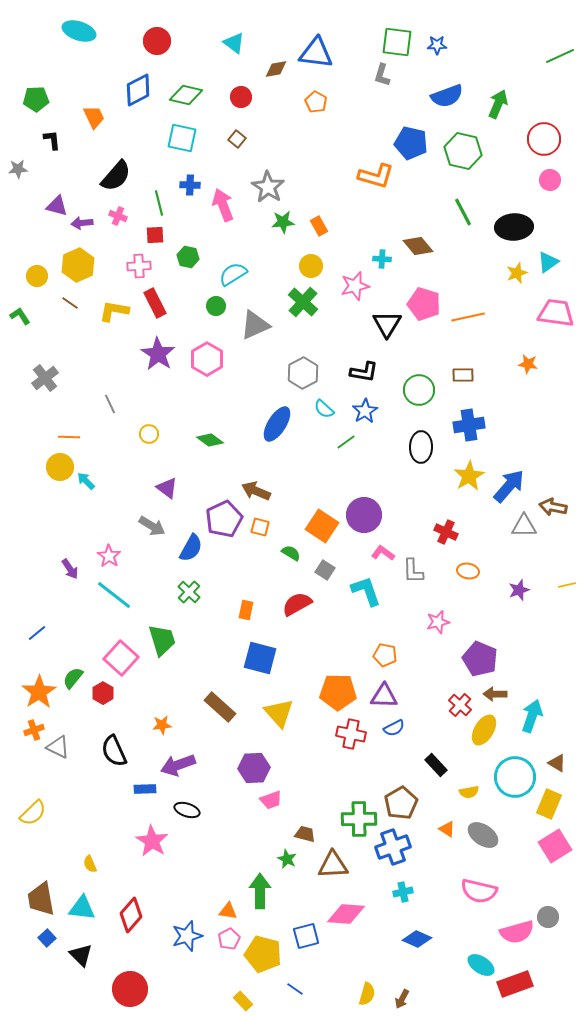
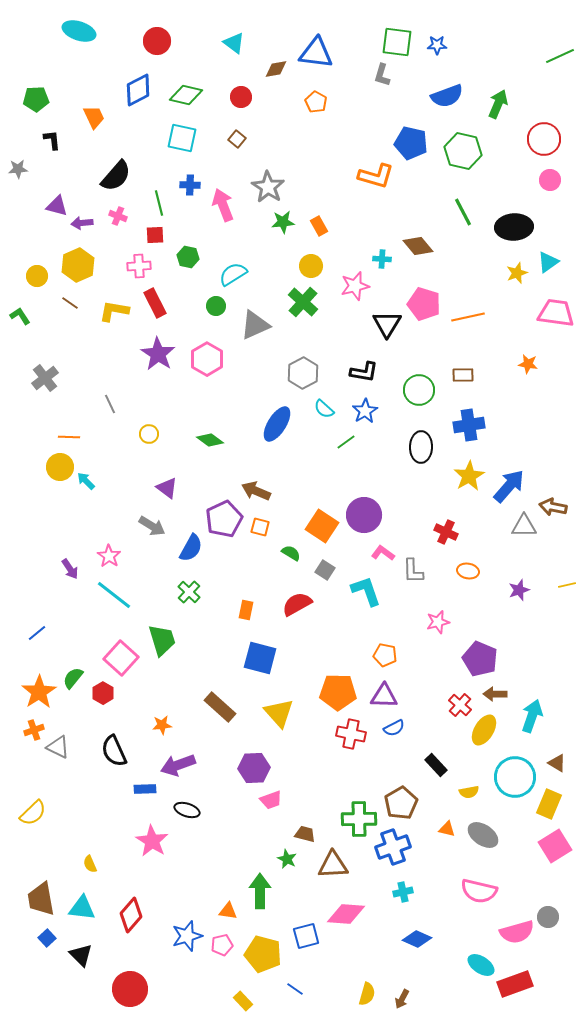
orange triangle at (447, 829): rotated 18 degrees counterclockwise
pink pentagon at (229, 939): moved 7 px left, 6 px down; rotated 15 degrees clockwise
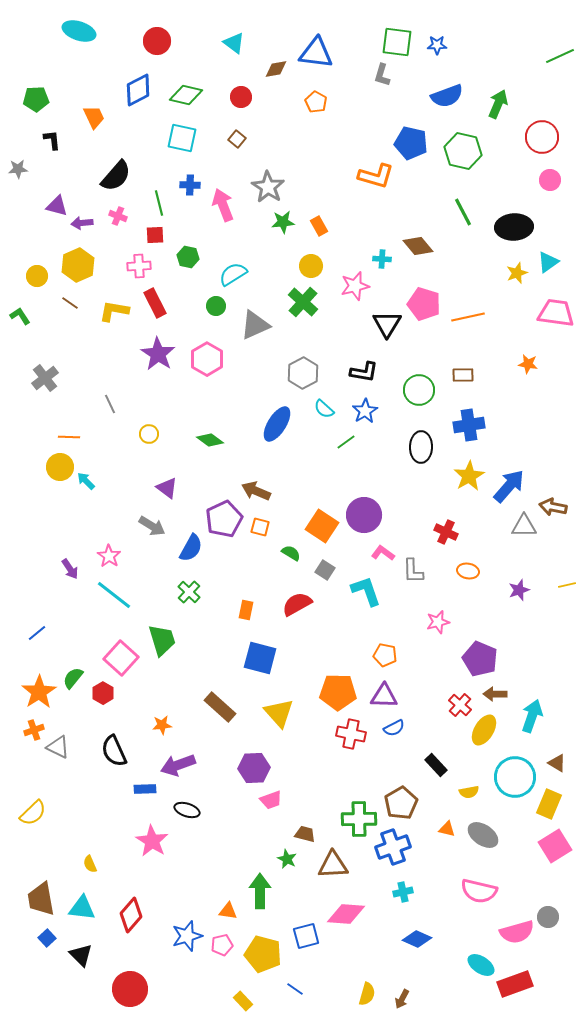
red circle at (544, 139): moved 2 px left, 2 px up
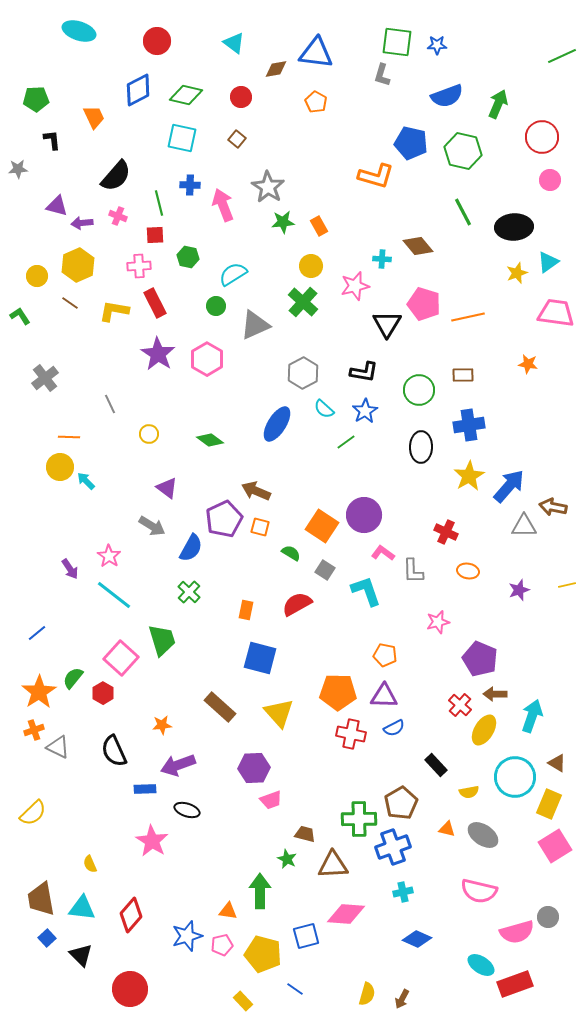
green line at (560, 56): moved 2 px right
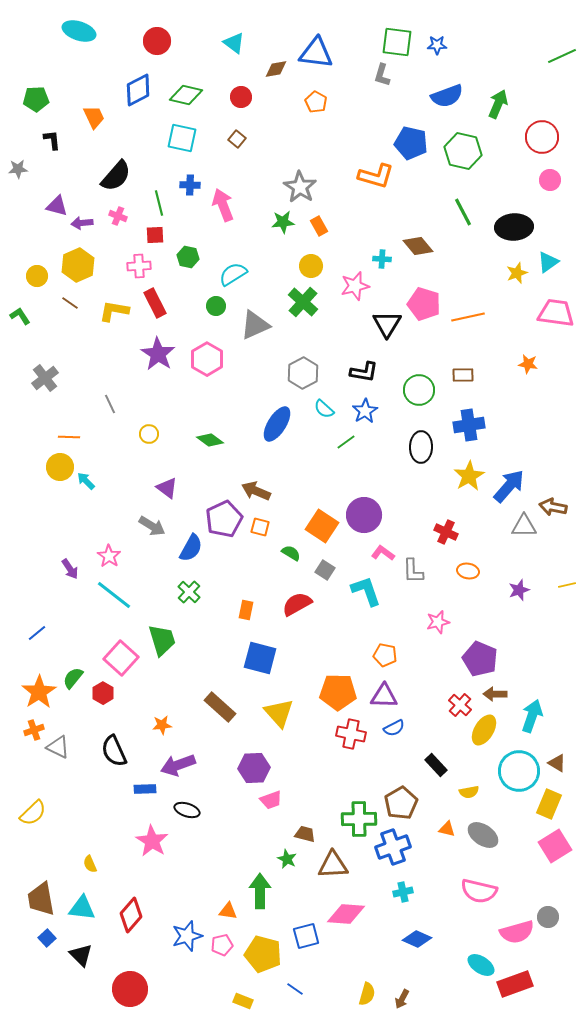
gray star at (268, 187): moved 32 px right
cyan circle at (515, 777): moved 4 px right, 6 px up
yellow rectangle at (243, 1001): rotated 24 degrees counterclockwise
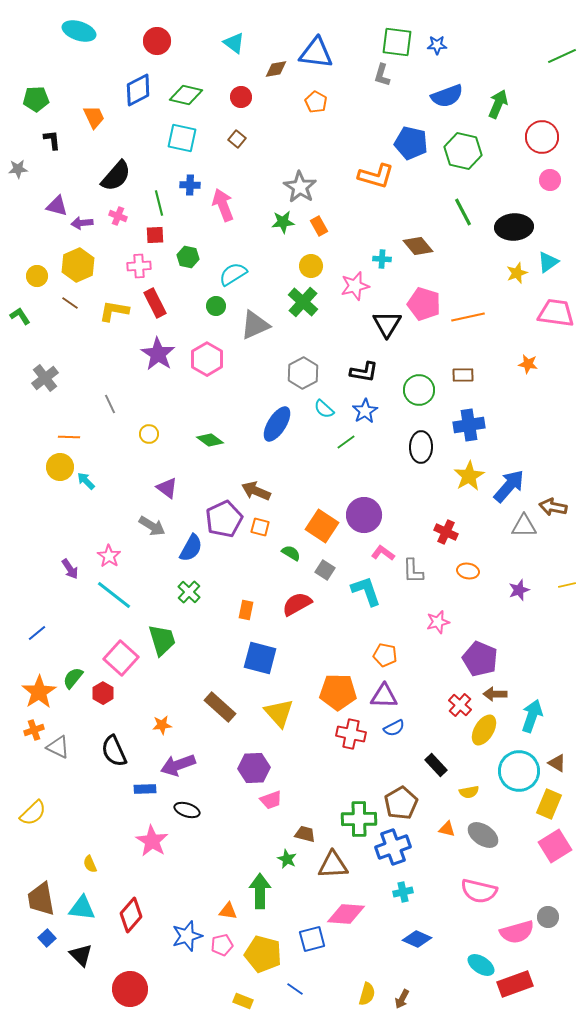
blue square at (306, 936): moved 6 px right, 3 px down
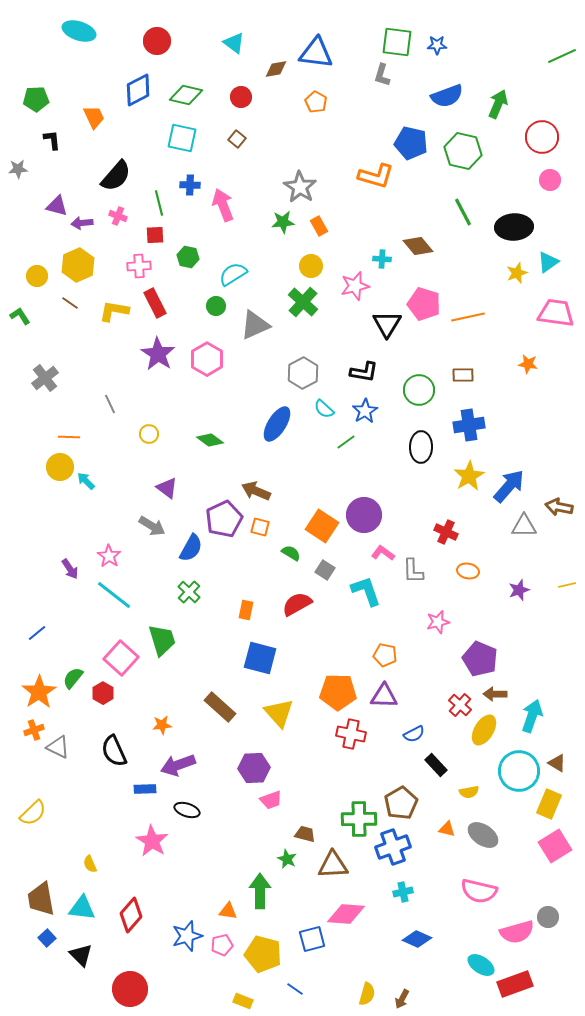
brown arrow at (553, 507): moved 6 px right
blue semicircle at (394, 728): moved 20 px right, 6 px down
